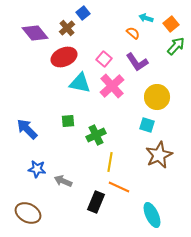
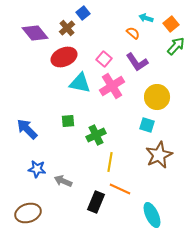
pink cross: rotated 10 degrees clockwise
orange line: moved 1 px right, 2 px down
brown ellipse: rotated 45 degrees counterclockwise
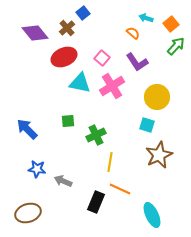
pink square: moved 2 px left, 1 px up
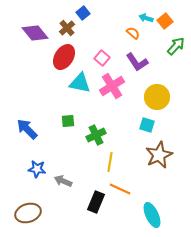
orange square: moved 6 px left, 3 px up
red ellipse: rotated 35 degrees counterclockwise
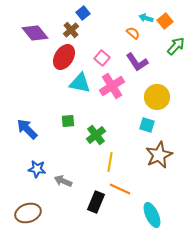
brown cross: moved 4 px right, 2 px down
green cross: rotated 12 degrees counterclockwise
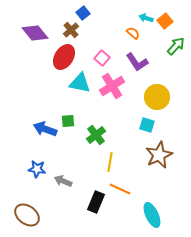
blue arrow: moved 18 px right; rotated 25 degrees counterclockwise
brown ellipse: moved 1 px left, 2 px down; rotated 55 degrees clockwise
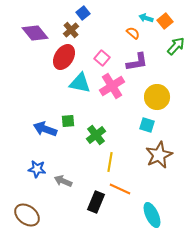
purple L-shape: rotated 65 degrees counterclockwise
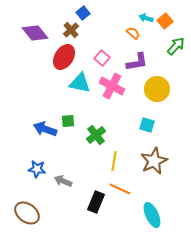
pink cross: rotated 30 degrees counterclockwise
yellow circle: moved 8 px up
brown star: moved 5 px left, 6 px down
yellow line: moved 4 px right, 1 px up
brown ellipse: moved 2 px up
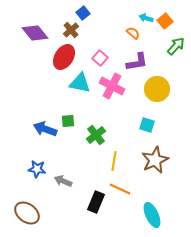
pink square: moved 2 px left
brown star: moved 1 px right, 1 px up
